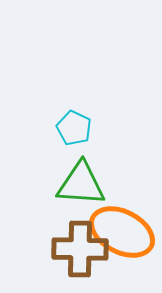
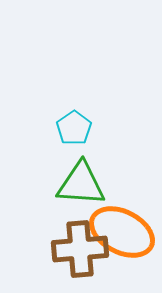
cyan pentagon: rotated 12 degrees clockwise
brown cross: rotated 6 degrees counterclockwise
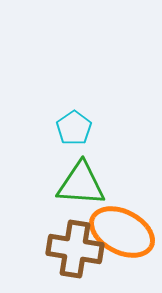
brown cross: moved 5 px left; rotated 14 degrees clockwise
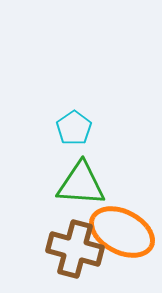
brown cross: rotated 6 degrees clockwise
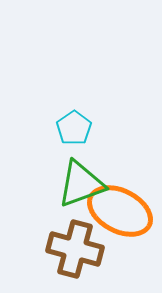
green triangle: rotated 24 degrees counterclockwise
orange ellipse: moved 2 px left, 21 px up
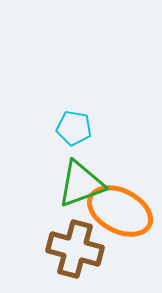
cyan pentagon: rotated 28 degrees counterclockwise
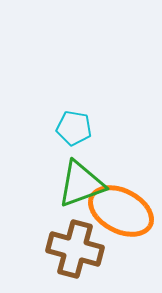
orange ellipse: moved 1 px right
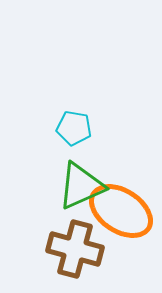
green triangle: moved 2 px down; rotated 4 degrees counterclockwise
orange ellipse: rotated 6 degrees clockwise
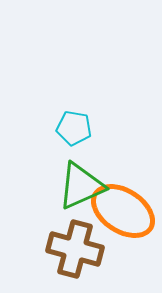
orange ellipse: moved 2 px right
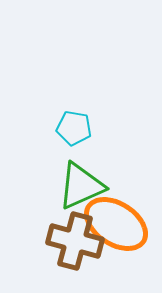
orange ellipse: moved 7 px left, 13 px down
brown cross: moved 8 px up
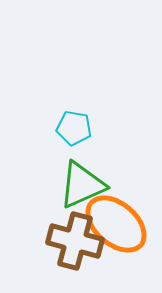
green triangle: moved 1 px right, 1 px up
orange ellipse: rotated 8 degrees clockwise
